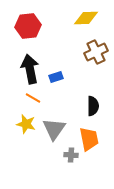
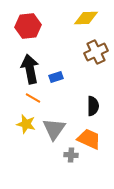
orange trapezoid: rotated 55 degrees counterclockwise
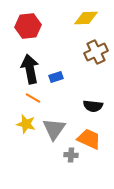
black semicircle: rotated 96 degrees clockwise
